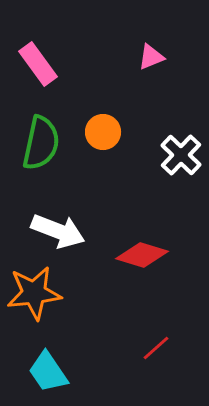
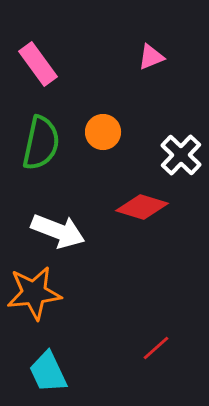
red diamond: moved 48 px up
cyan trapezoid: rotated 9 degrees clockwise
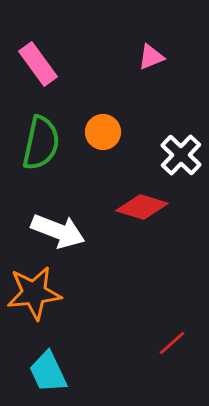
red line: moved 16 px right, 5 px up
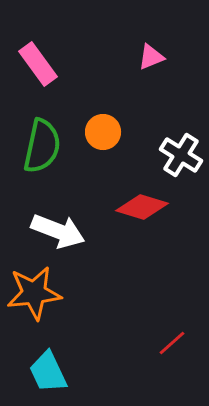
green semicircle: moved 1 px right, 3 px down
white cross: rotated 12 degrees counterclockwise
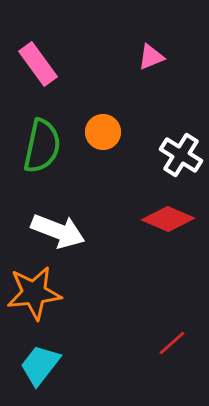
red diamond: moved 26 px right, 12 px down; rotated 6 degrees clockwise
cyan trapezoid: moved 8 px left, 7 px up; rotated 63 degrees clockwise
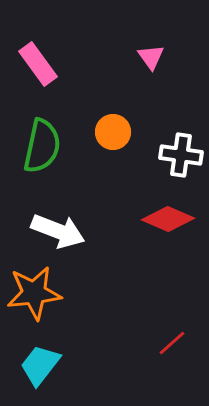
pink triangle: rotated 44 degrees counterclockwise
orange circle: moved 10 px right
white cross: rotated 24 degrees counterclockwise
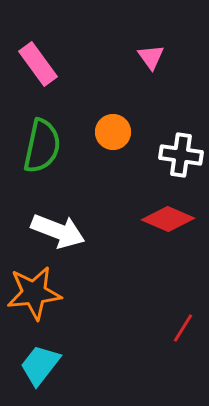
red line: moved 11 px right, 15 px up; rotated 16 degrees counterclockwise
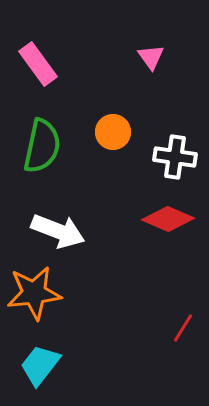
white cross: moved 6 px left, 2 px down
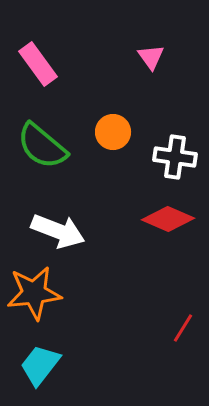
green semicircle: rotated 118 degrees clockwise
